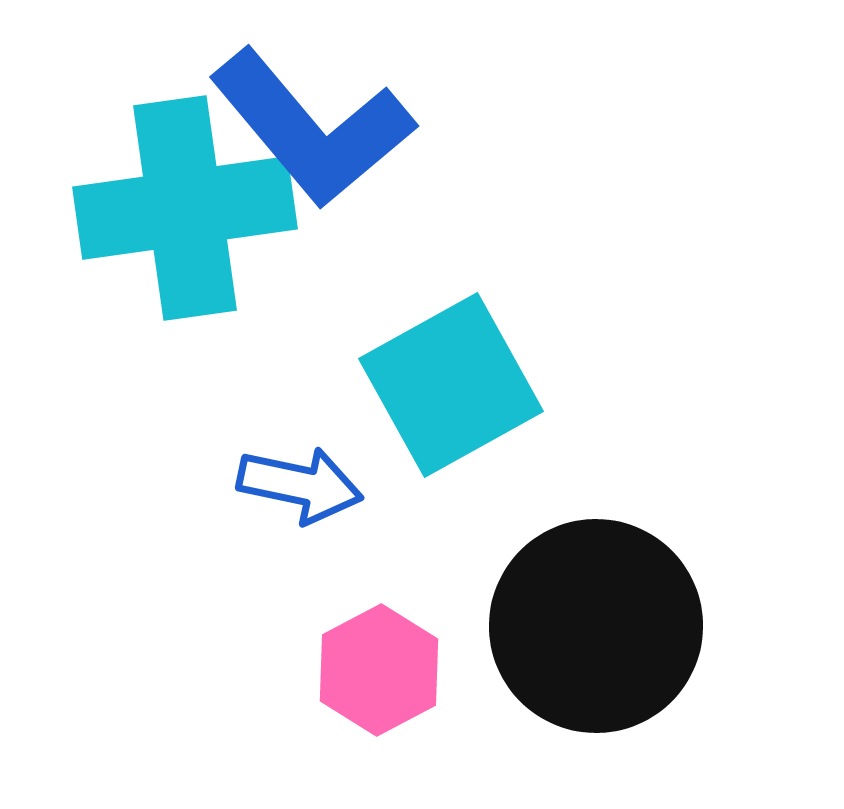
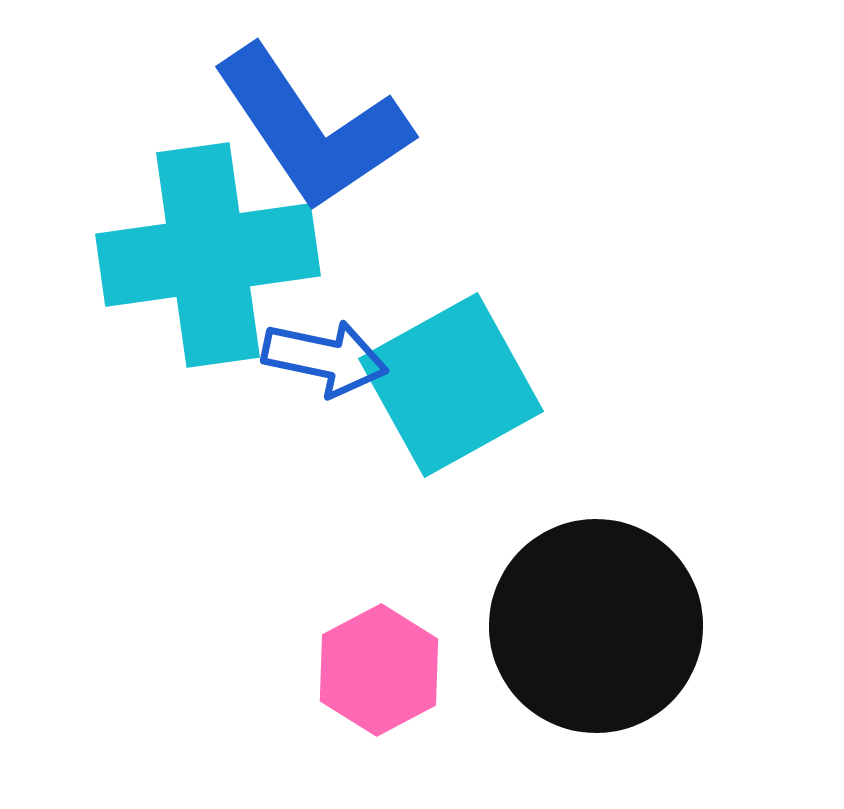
blue L-shape: rotated 6 degrees clockwise
cyan cross: moved 23 px right, 47 px down
blue arrow: moved 25 px right, 127 px up
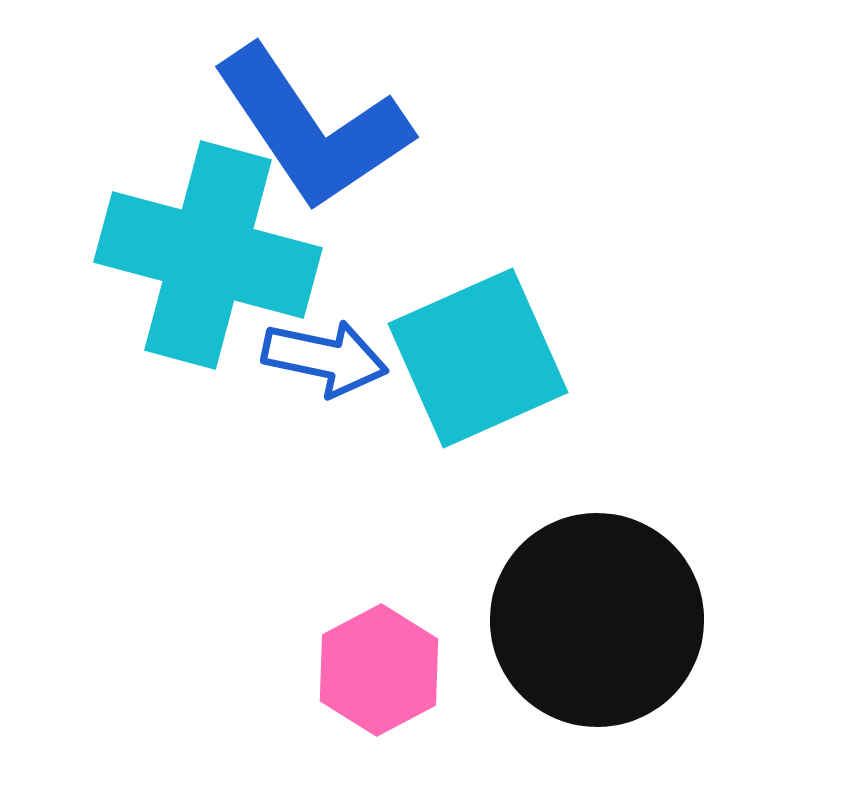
cyan cross: rotated 23 degrees clockwise
cyan square: moved 27 px right, 27 px up; rotated 5 degrees clockwise
black circle: moved 1 px right, 6 px up
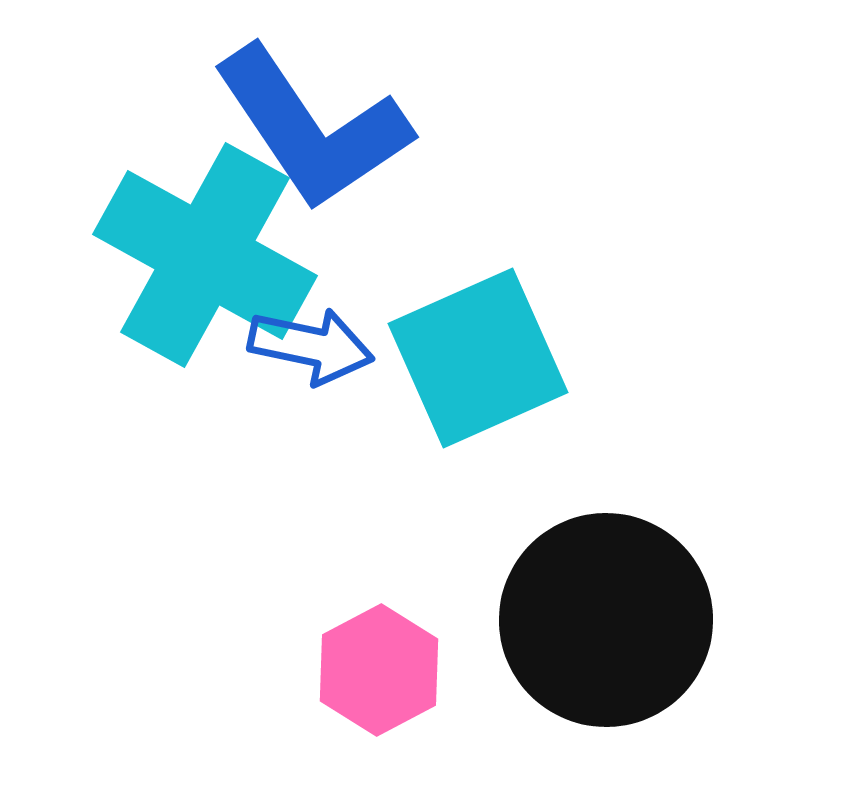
cyan cross: moved 3 px left; rotated 14 degrees clockwise
blue arrow: moved 14 px left, 12 px up
black circle: moved 9 px right
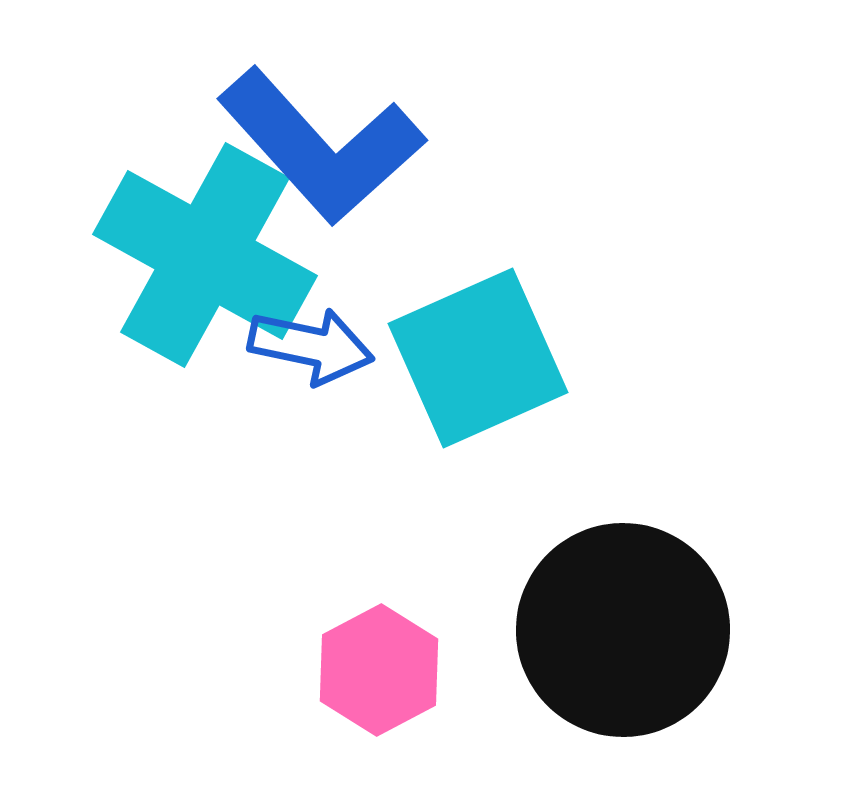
blue L-shape: moved 9 px right, 18 px down; rotated 8 degrees counterclockwise
black circle: moved 17 px right, 10 px down
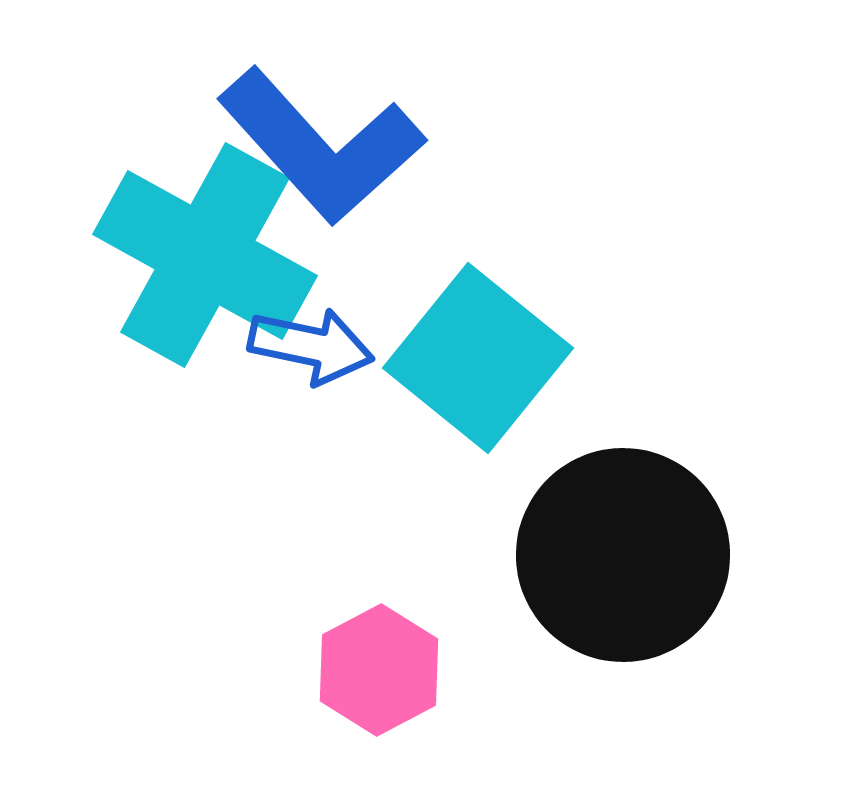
cyan square: rotated 27 degrees counterclockwise
black circle: moved 75 px up
